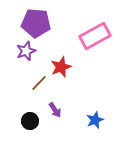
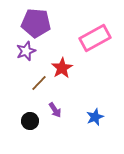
pink rectangle: moved 2 px down
red star: moved 1 px right, 1 px down; rotated 10 degrees counterclockwise
blue star: moved 3 px up
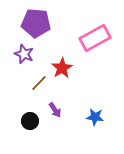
purple star: moved 2 px left, 3 px down; rotated 30 degrees counterclockwise
blue star: rotated 30 degrees clockwise
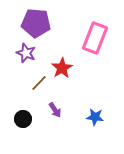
pink rectangle: rotated 40 degrees counterclockwise
purple star: moved 2 px right, 1 px up
black circle: moved 7 px left, 2 px up
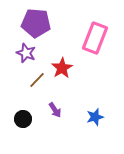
brown line: moved 2 px left, 3 px up
blue star: rotated 24 degrees counterclockwise
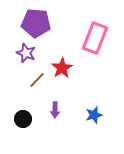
purple arrow: rotated 35 degrees clockwise
blue star: moved 1 px left, 2 px up
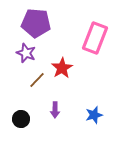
black circle: moved 2 px left
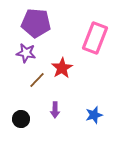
purple star: rotated 12 degrees counterclockwise
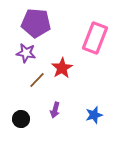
purple arrow: rotated 14 degrees clockwise
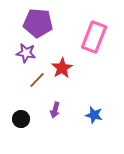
purple pentagon: moved 2 px right
pink rectangle: moved 1 px left, 1 px up
blue star: rotated 30 degrees clockwise
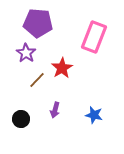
purple star: rotated 24 degrees clockwise
